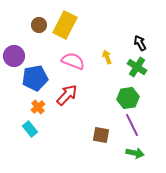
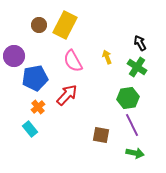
pink semicircle: rotated 140 degrees counterclockwise
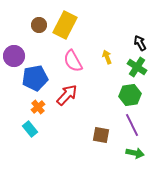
green hexagon: moved 2 px right, 3 px up
